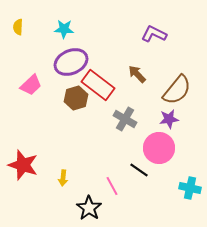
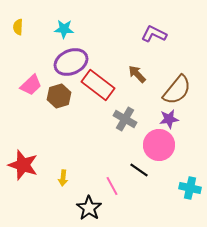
brown hexagon: moved 17 px left, 2 px up
pink circle: moved 3 px up
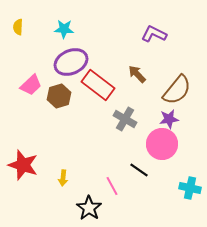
pink circle: moved 3 px right, 1 px up
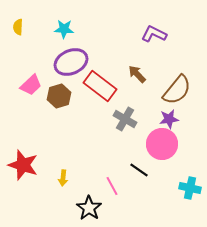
red rectangle: moved 2 px right, 1 px down
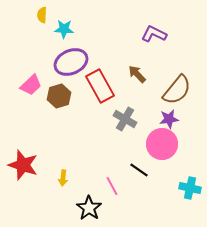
yellow semicircle: moved 24 px right, 12 px up
red rectangle: rotated 24 degrees clockwise
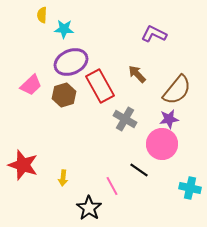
brown hexagon: moved 5 px right, 1 px up
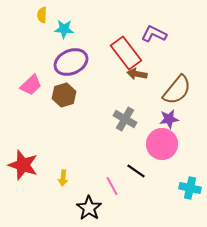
brown arrow: rotated 36 degrees counterclockwise
red rectangle: moved 26 px right, 33 px up; rotated 8 degrees counterclockwise
black line: moved 3 px left, 1 px down
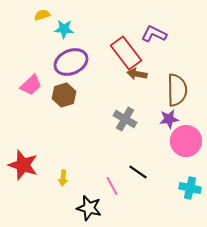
yellow semicircle: rotated 70 degrees clockwise
brown semicircle: rotated 40 degrees counterclockwise
pink circle: moved 24 px right, 3 px up
black line: moved 2 px right, 1 px down
black star: rotated 20 degrees counterclockwise
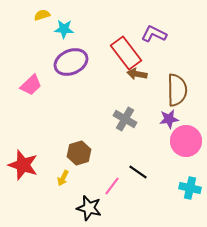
brown hexagon: moved 15 px right, 58 px down
yellow arrow: rotated 21 degrees clockwise
pink line: rotated 66 degrees clockwise
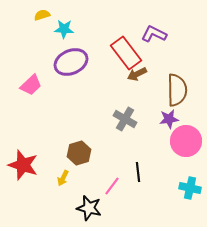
brown arrow: rotated 36 degrees counterclockwise
black line: rotated 48 degrees clockwise
